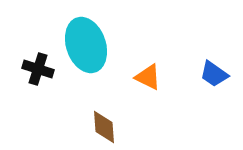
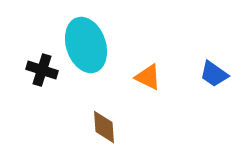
black cross: moved 4 px right, 1 px down
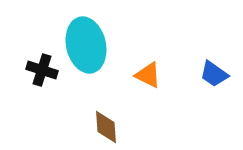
cyan ellipse: rotated 6 degrees clockwise
orange triangle: moved 2 px up
brown diamond: moved 2 px right
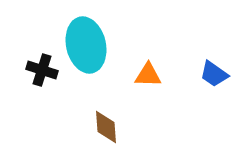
orange triangle: rotated 24 degrees counterclockwise
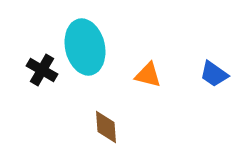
cyan ellipse: moved 1 px left, 2 px down
black cross: rotated 12 degrees clockwise
orange triangle: rotated 12 degrees clockwise
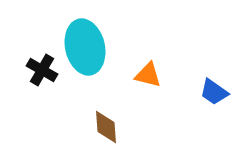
blue trapezoid: moved 18 px down
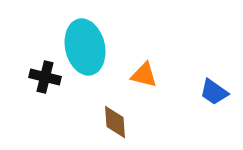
black cross: moved 3 px right, 7 px down; rotated 16 degrees counterclockwise
orange triangle: moved 4 px left
brown diamond: moved 9 px right, 5 px up
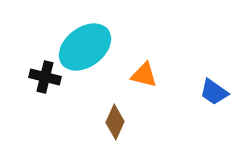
cyan ellipse: rotated 66 degrees clockwise
brown diamond: rotated 28 degrees clockwise
